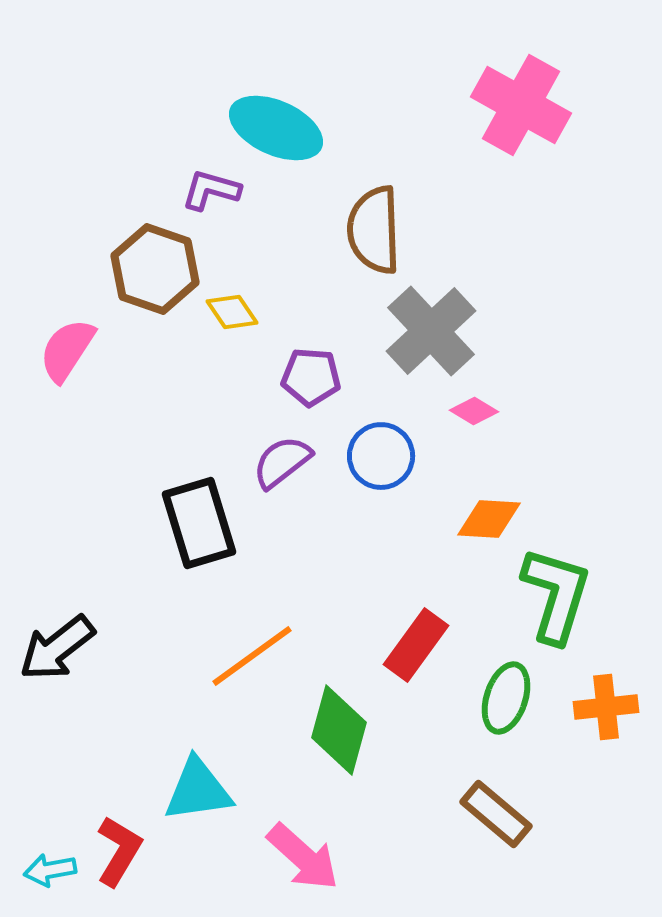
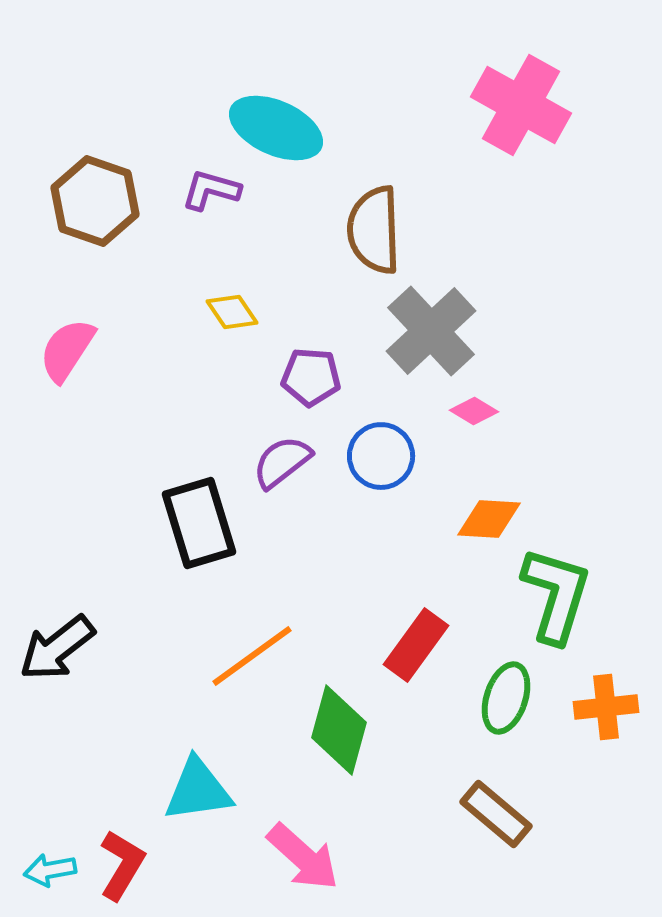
brown hexagon: moved 60 px left, 68 px up
red L-shape: moved 3 px right, 14 px down
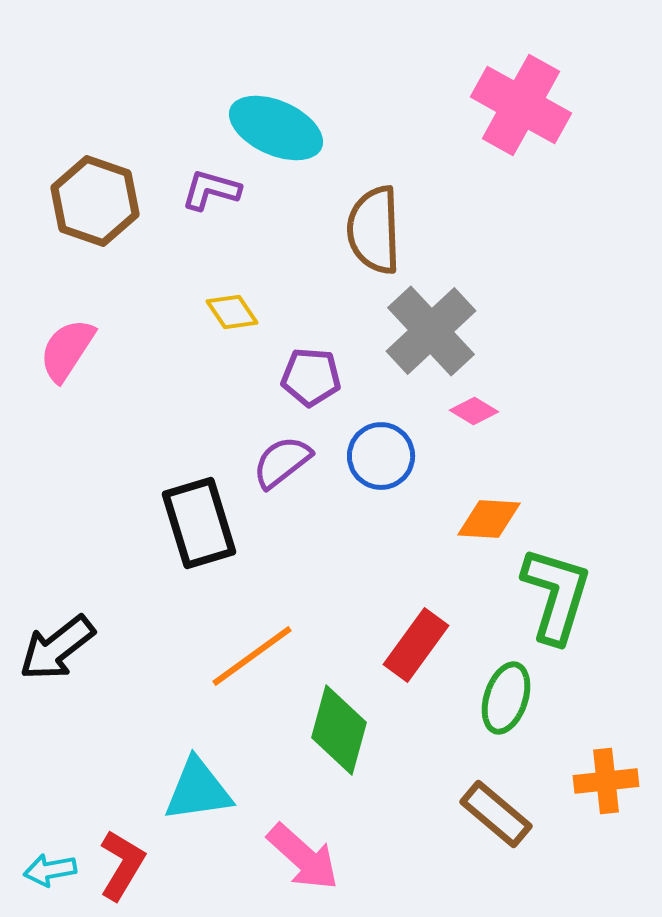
orange cross: moved 74 px down
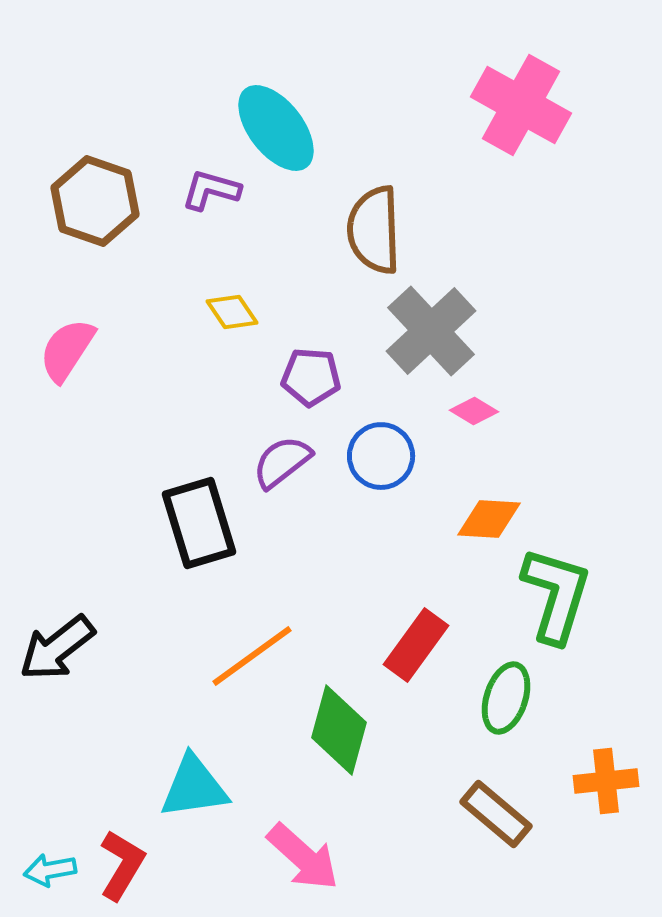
cyan ellipse: rotated 28 degrees clockwise
cyan triangle: moved 4 px left, 3 px up
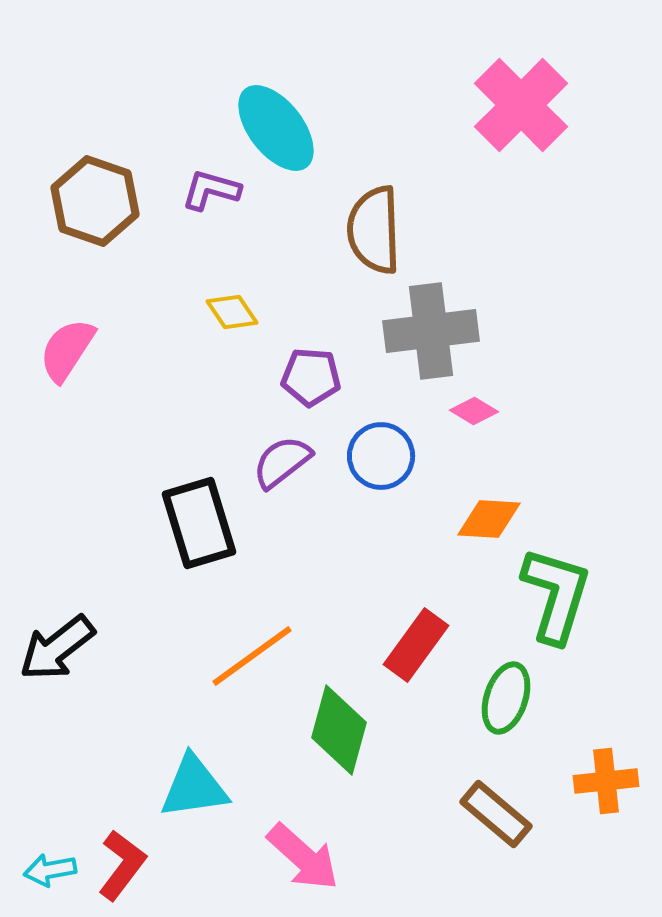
pink cross: rotated 16 degrees clockwise
gray cross: rotated 36 degrees clockwise
red L-shape: rotated 6 degrees clockwise
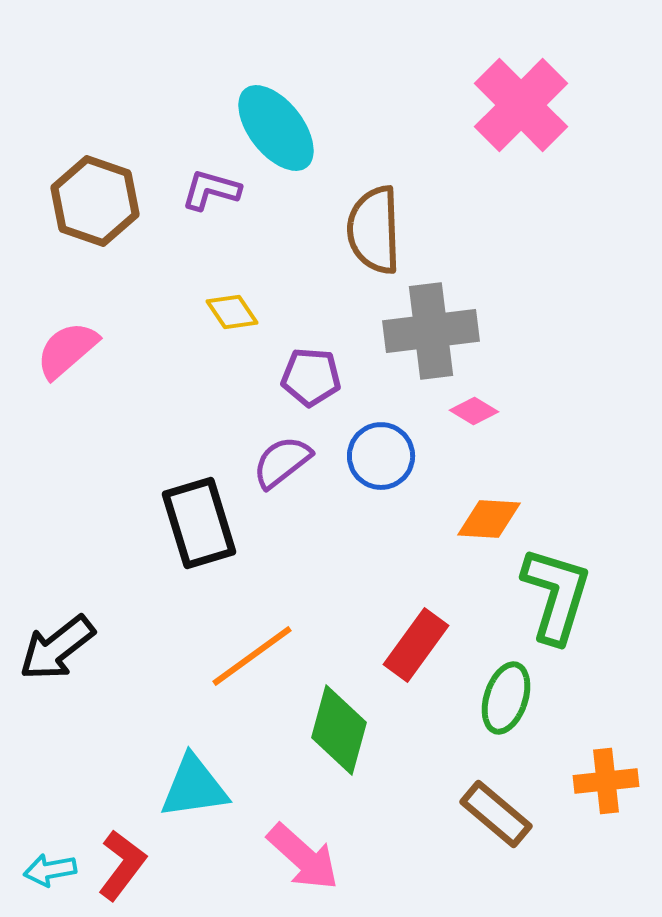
pink semicircle: rotated 16 degrees clockwise
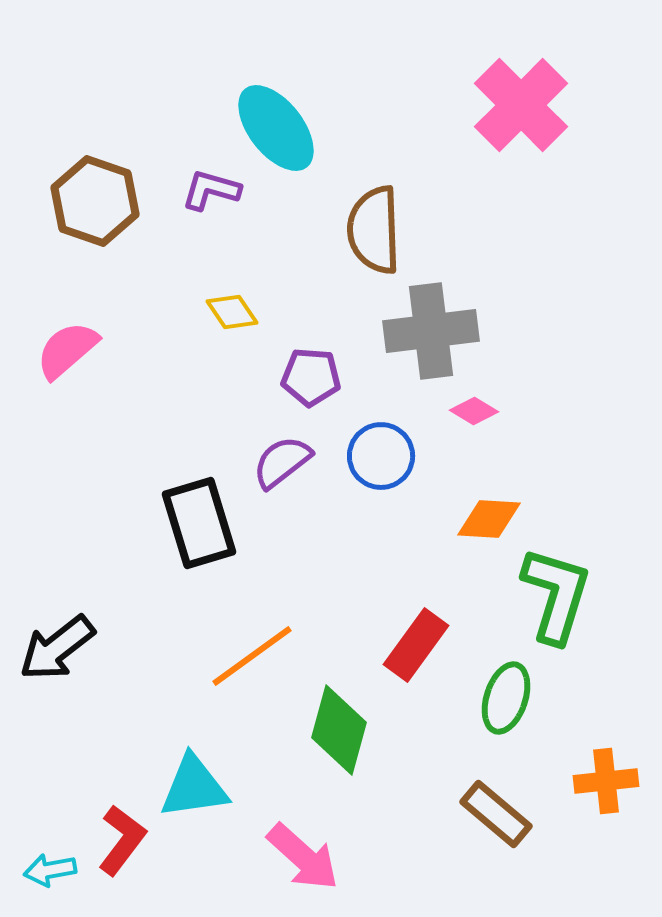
red L-shape: moved 25 px up
